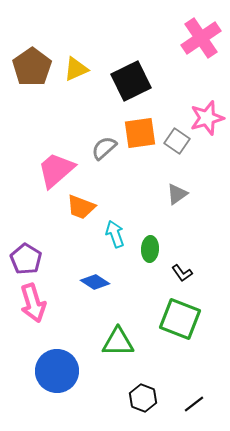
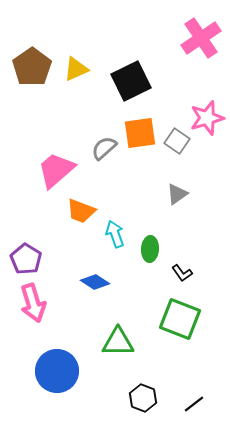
orange trapezoid: moved 4 px down
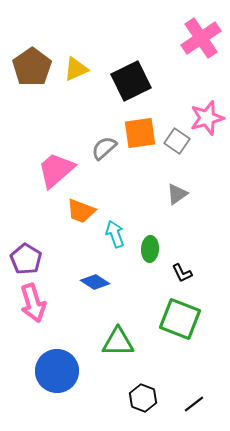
black L-shape: rotated 10 degrees clockwise
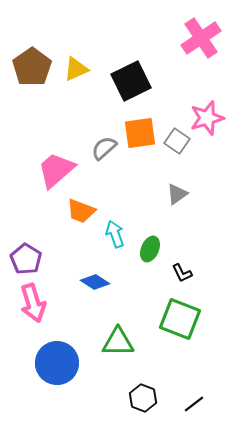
green ellipse: rotated 20 degrees clockwise
blue circle: moved 8 px up
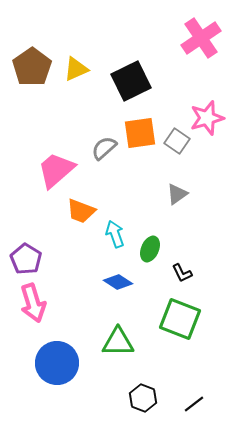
blue diamond: moved 23 px right
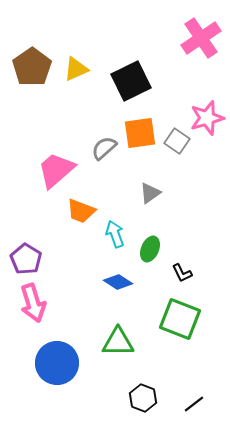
gray triangle: moved 27 px left, 1 px up
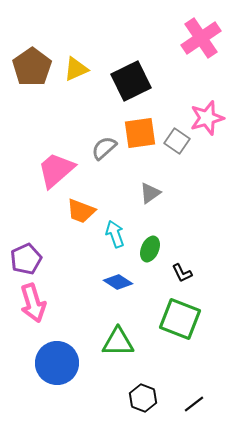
purple pentagon: rotated 16 degrees clockwise
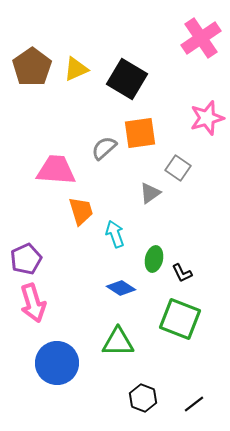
black square: moved 4 px left, 2 px up; rotated 33 degrees counterclockwise
gray square: moved 1 px right, 27 px down
pink trapezoid: rotated 45 degrees clockwise
orange trapezoid: rotated 128 degrees counterclockwise
green ellipse: moved 4 px right, 10 px down; rotated 10 degrees counterclockwise
blue diamond: moved 3 px right, 6 px down
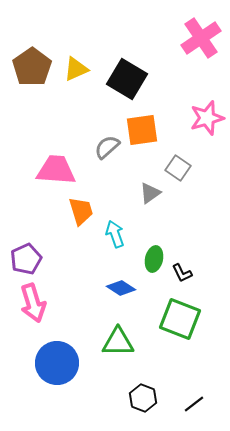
orange square: moved 2 px right, 3 px up
gray semicircle: moved 3 px right, 1 px up
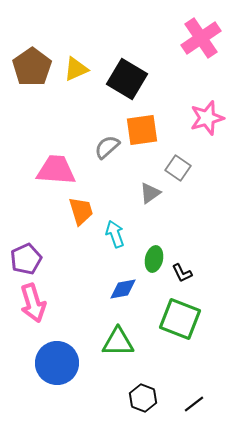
blue diamond: moved 2 px right, 1 px down; rotated 44 degrees counterclockwise
